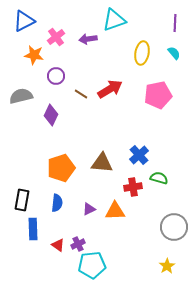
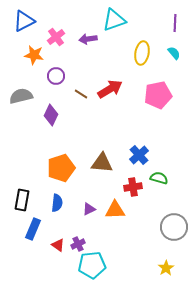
orange triangle: moved 1 px up
blue rectangle: rotated 25 degrees clockwise
yellow star: moved 1 px left, 2 px down
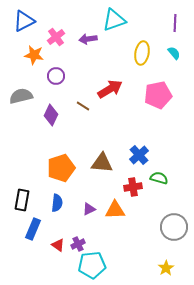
brown line: moved 2 px right, 12 px down
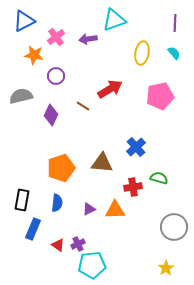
pink pentagon: moved 2 px right, 1 px down
blue cross: moved 3 px left, 8 px up
